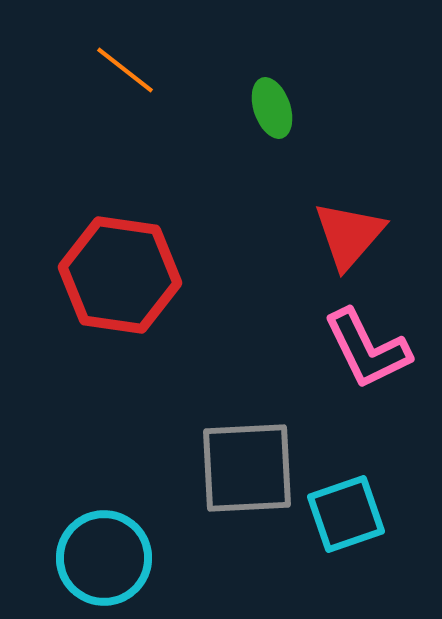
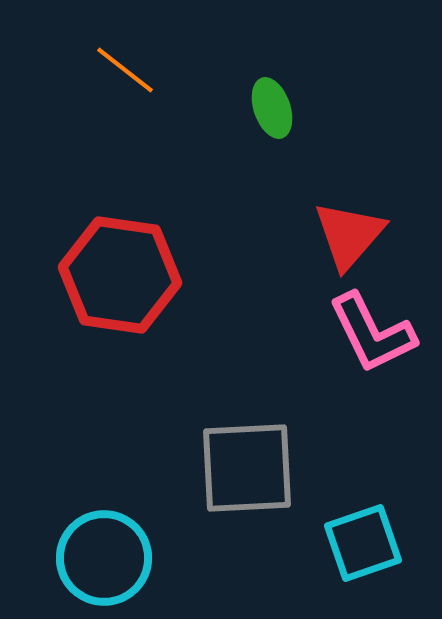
pink L-shape: moved 5 px right, 16 px up
cyan square: moved 17 px right, 29 px down
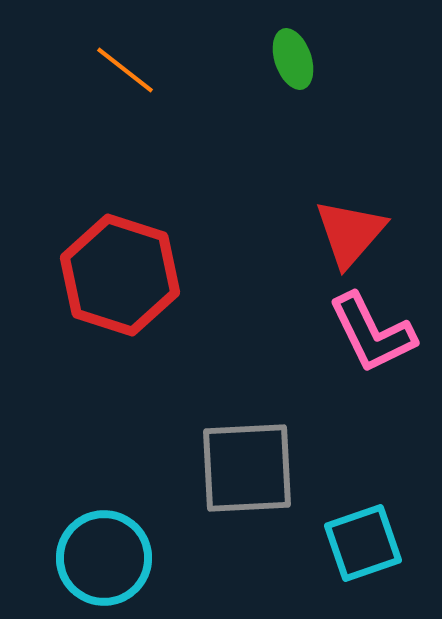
green ellipse: moved 21 px right, 49 px up
red triangle: moved 1 px right, 2 px up
red hexagon: rotated 10 degrees clockwise
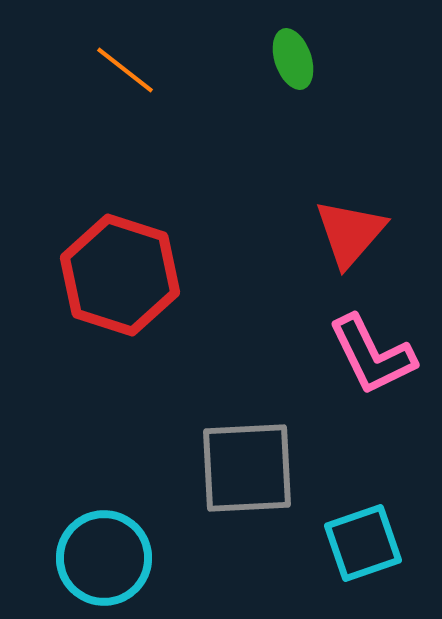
pink L-shape: moved 22 px down
